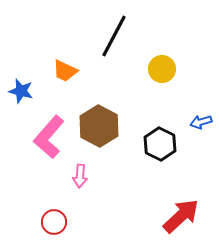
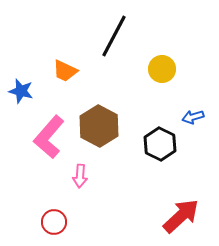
blue arrow: moved 8 px left, 5 px up
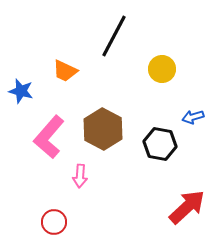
brown hexagon: moved 4 px right, 3 px down
black hexagon: rotated 16 degrees counterclockwise
red arrow: moved 6 px right, 9 px up
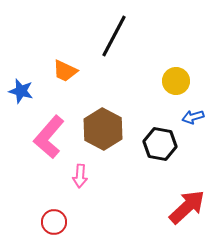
yellow circle: moved 14 px right, 12 px down
